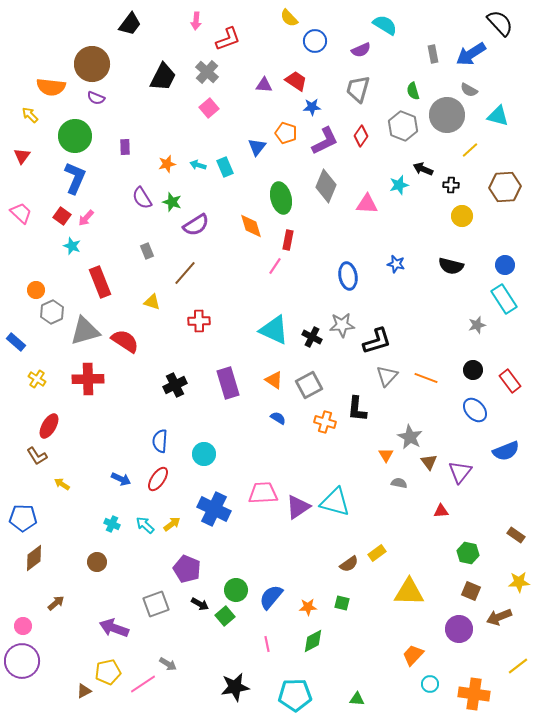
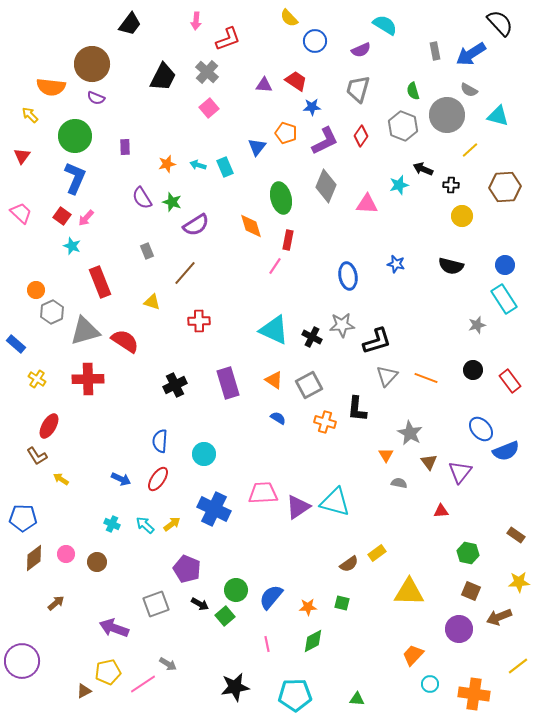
gray rectangle at (433, 54): moved 2 px right, 3 px up
blue rectangle at (16, 342): moved 2 px down
blue ellipse at (475, 410): moved 6 px right, 19 px down
gray star at (410, 437): moved 4 px up
yellow arrow at (62, 484): moved 1 px left, 5 px up
pink circle at (23, 626): moved 43 px right, 72 px up
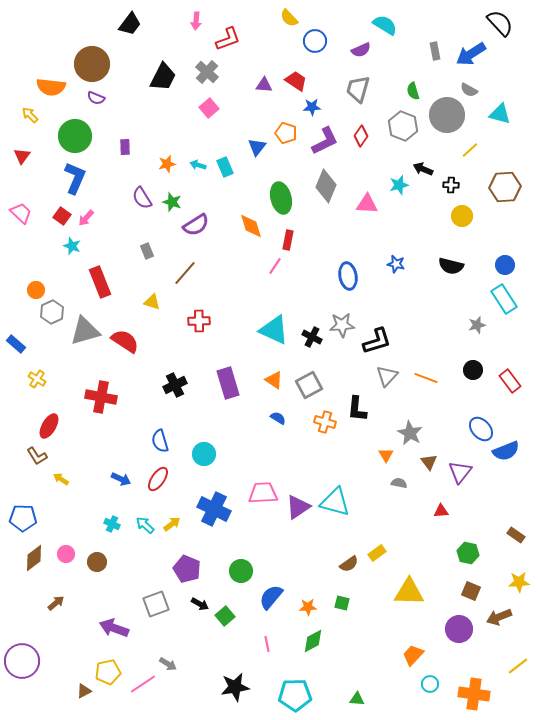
cyan triangle at (498, 116): moved 2 px right, 2 px up
red cross at (88, 379): moved 13 px right, 18 px down; rotated 12 degrees clockwise
blue semicircle at (160, 441): rotated 20 degrees counterclockwise
green circle at (236, 590): moved 5 px right, 19 px up
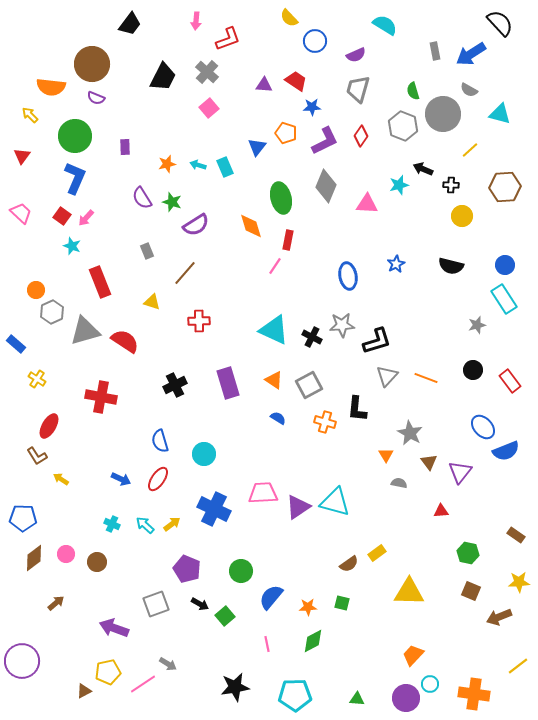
purple semicircle at (361, 50): moved 5 px left, 5 px down
gray circle at (447, 115): moved 4 px left, 1 px up
blue star at (396, 264): rotated 30 degrees clockwise
blue ellipse at (481, 429): moved 2 px right, 2 px up
purple circle at (459, 629): moved 53 px left, 69 px down
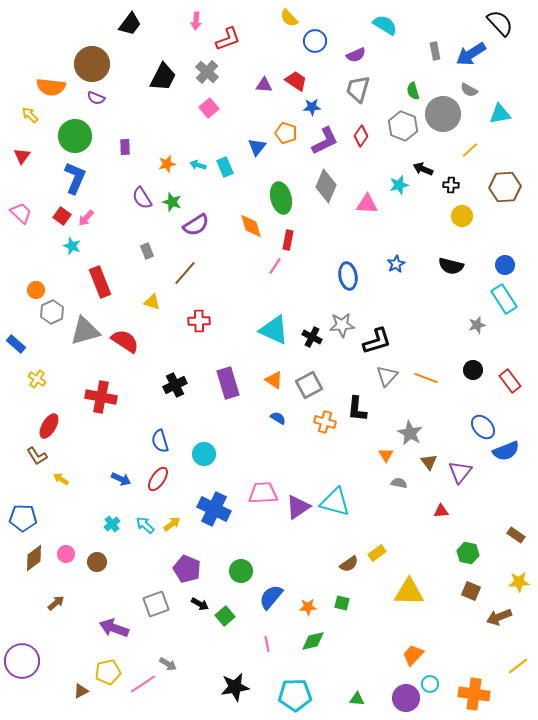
cyan triangle at (500, 114): rotated 25 degrees counterclockwise
cyan cross at (112, 524): rotated 28 degrees clockwise
green diamond at (313, 641): rotated 15 degrees clockwise
brown triangle at (84, 691): moved 3 px left
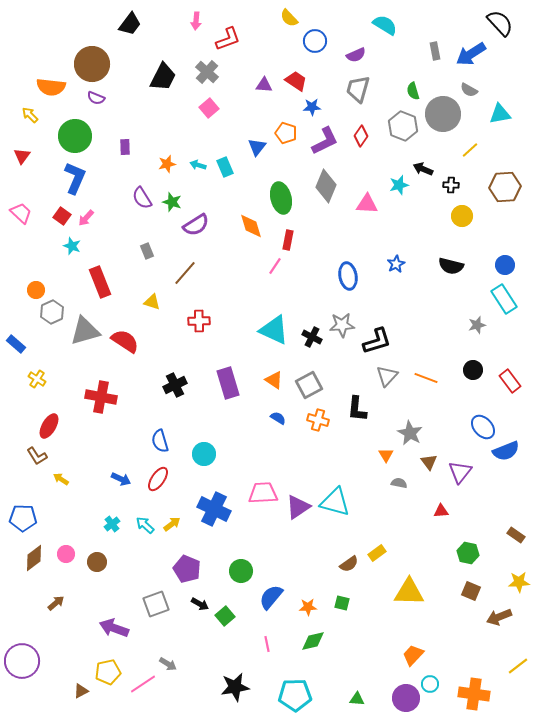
orange cross at (325, 422): moved 7 px left, 2 px up
